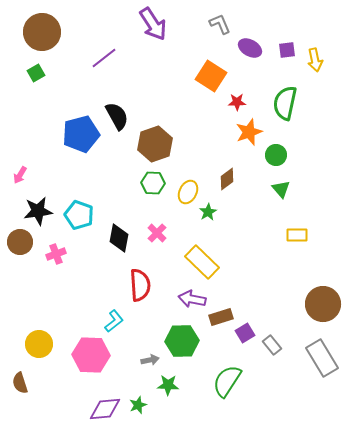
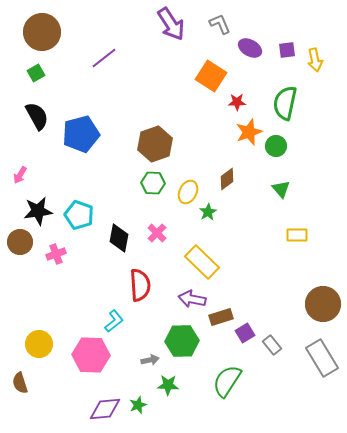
purple arrow at (153, 24): moved 18 px right
black semicircle at (117, 116): moved 80 px left
green circle at (276, 155): moved 9 px up
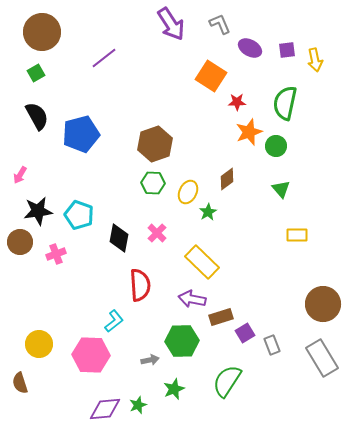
gray rectangle at (272, 345): rotated 18 degrees clockwise
green star at (168, 385): moved 6 px right, 4 px down; rotated 25 degrees counterclockwise
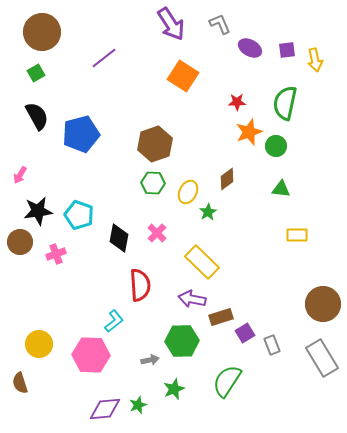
orange square at (211, 76): moved 28 px left
green triangle at (281, 189): rotated 42 degrees counterclockwise
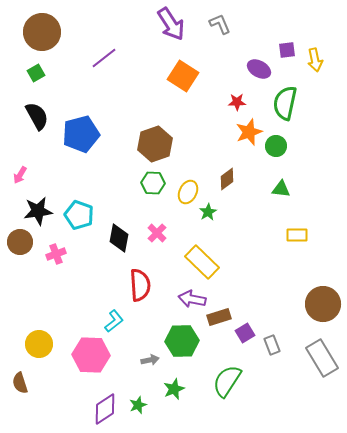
purple ellipse at (250, 48): moved 9 px right, 21 px down
brown rectangle at (221, 317): moved 2 px left
purple diamond at (105, 409): rotated 28 degrees counterclockwise
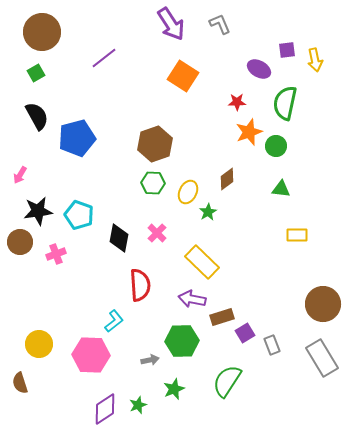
blue pentagon at (81, 134): moved 4 px left, 4 px down
brown rectangle at (219, 317): moved 3 px right
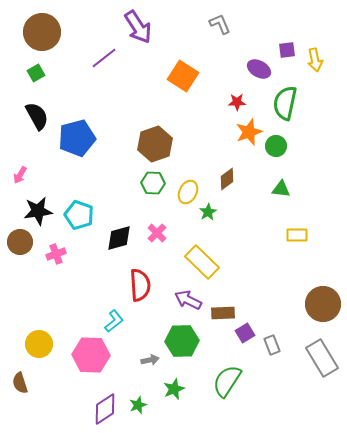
purple arrow at (171, 24): moved 33 px left, 3 px down
black diamond at (119, 238): rotated 64 degrees clockwise
purple arrow at (192, 299): moved 4 px left, 1 px down; rotated 16 degrees clockwise
brown rectangle at (222, 317): moved 1 px right, 4 px up; rotated 15 degrees clockwise
